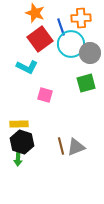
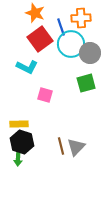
gray triangle: rotated 24 degrees counterclockwise
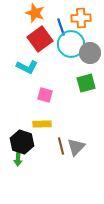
yellow rectangle: moved 23 px right
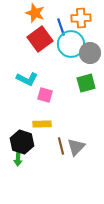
cyan L-shape: moved 12 px down
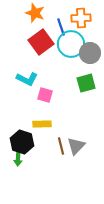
red square: moved 1 px right, 3 px down
gray triangle: moved 1 px up
